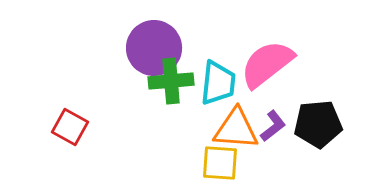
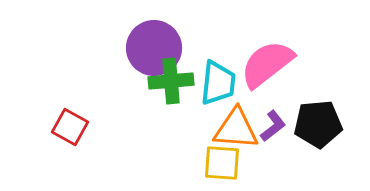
yellow square: moved 2 px right
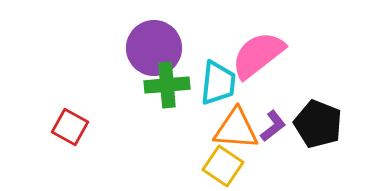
pink semicircle: moved 9 px left, 9 px up
green cross: moved 4 px left, 4 px down
black pentagon: rotated 27 degrees clockwise
yellow square: moved 1 px right, 3 px down; rotated 30 degrees clockwise
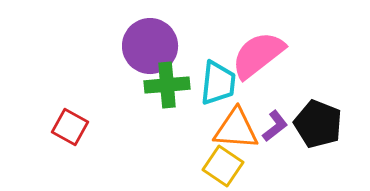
purple circle: moved 4 px left, 2 px up
purple L-shape: moved 2 px right
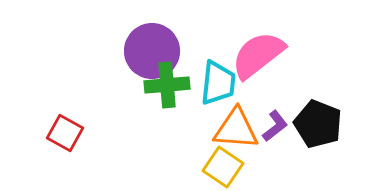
purple circle: moved 2 px right, 5 px down
red square: moved 5 px left, 6 px down
yellow square: moved 1 px down
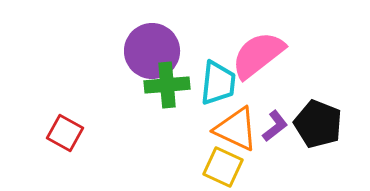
orange triangle: rotated 21 degrees clockwise
yellow square: rotated 9 degrees counterclockwise
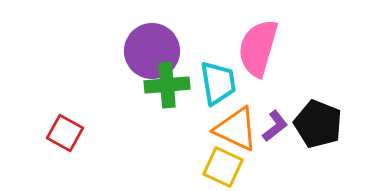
pink semicircle: moved 7 px up; rotated 36 degrees counterclockwise
cyan trapezoid: rotated 15 degrees counterclockwise
